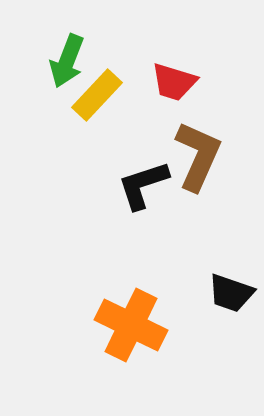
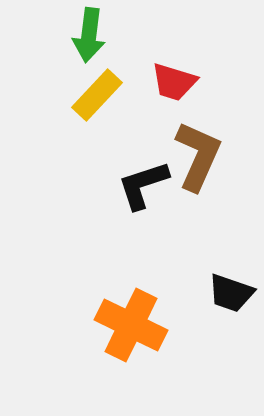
green arrow: moved 22 px right, 26 px up; rotated 14 degrees counterclockwise
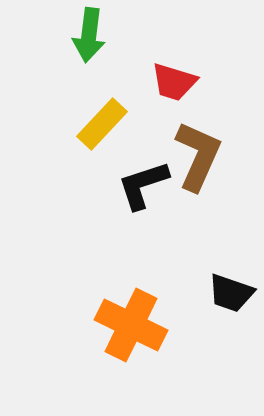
yellow rectangle: moved 5 px right, 29 px down
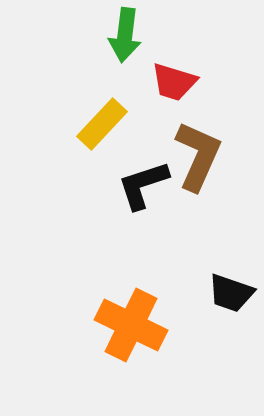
green arrow: moved 36 px right
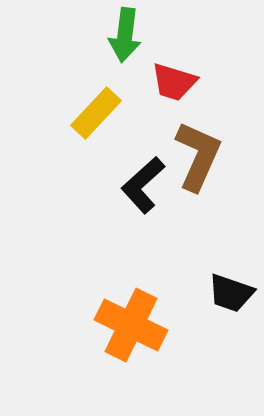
yellow rectangle: moved 6 px left, 11 px up
black L-shape: rotated 24 degrees counterclockwise
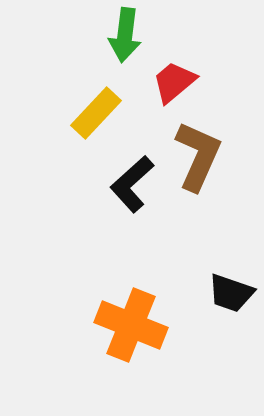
red trapezoid: rotated 123 degrees clockwise
black L-shape: moved 11 px left, 1 px up
orange cross: rotated 4 degrees counterclockwise
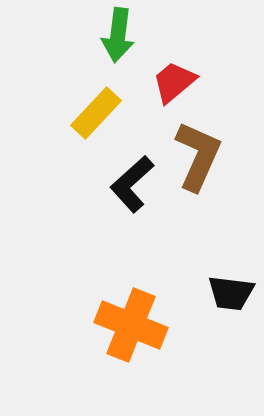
green arrow: moved 7 px left
black trapezoid: rotated 12 degrees counterclockwise
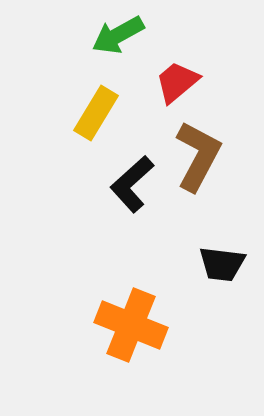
green arrow: rotated 54 degrees clockwise
red trapezoid: moved 3 px right
yellow rectangle: rotated 12 degrees counterclockwise
brown L-shape: rotated 4 degrees clockwise
black trapezoid: moved 9 px left, 29 px up
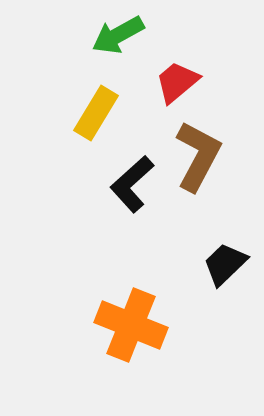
black trapezoid: moved 3 px right; rotated 129 degrees clockwise
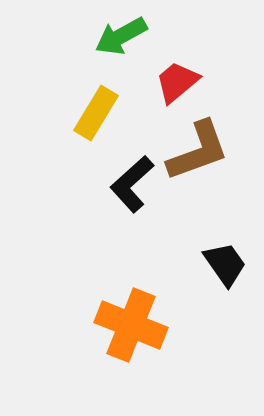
green arrow: moved 3 px right, 1 px down
brown L-shape: moved 5 px up; rotated 42 degrees clockwise
black trapezoid: rotated 99 degrees clockwise
